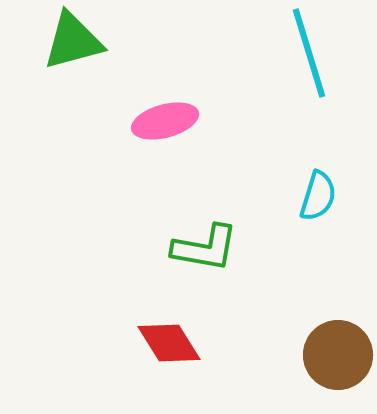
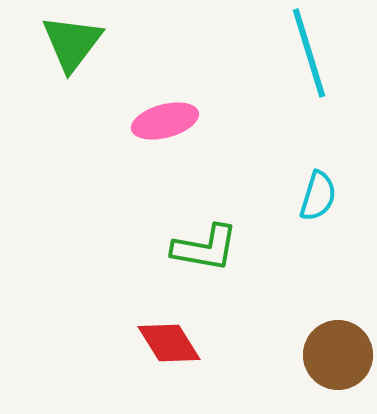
green triangle: moved 1 px left, 2 px down; rotated 38 degrees counterclockwise
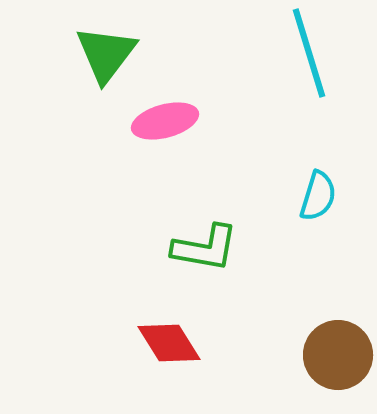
green triangle: moved 34 px right, 11 px down
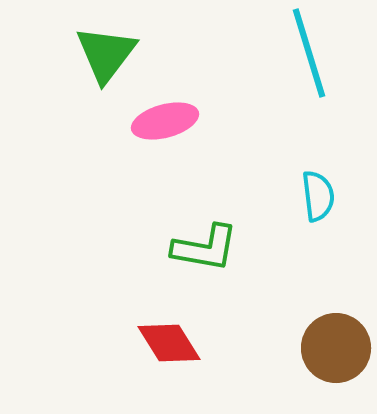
cyan semicircle: rotated 24 degrees counterclockwise
brown circle: moved 2 px left, 7 px up
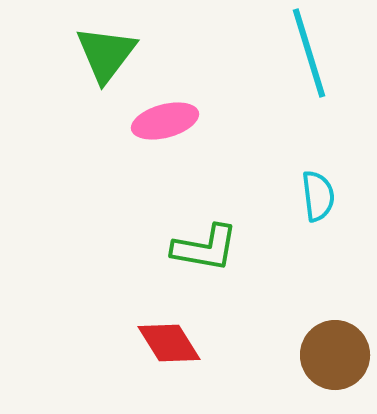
brown circle: moved 1 px left, 7 px down
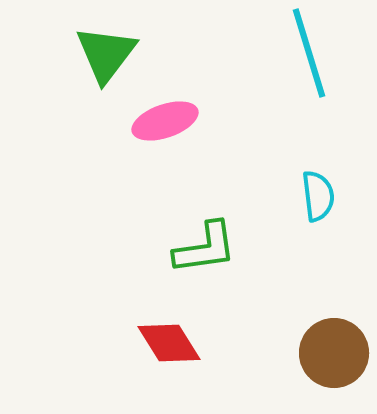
pink ellipse: rotated 4 degrees counterclockwise
green L-shape: rotated 18 degrees counterclockwise
brown circle: moved 1 px left, 2 px up
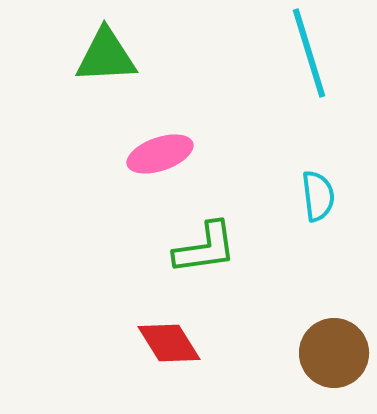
green triangle: moved 2 px down; rotated 50 degrees clockwise
pink ellipse: moved 5 px left, 33 px down
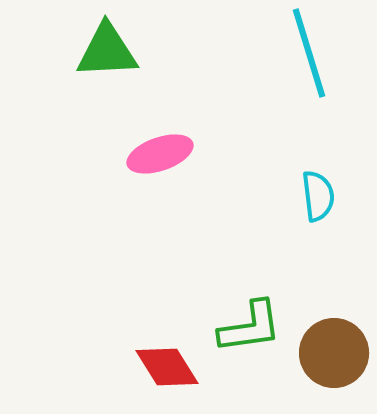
green triangle: moved 1 px right, 5 px up
green L-shape: moved 45 px right, 79 px down
red diamond: moved 2 px left, 24 px down
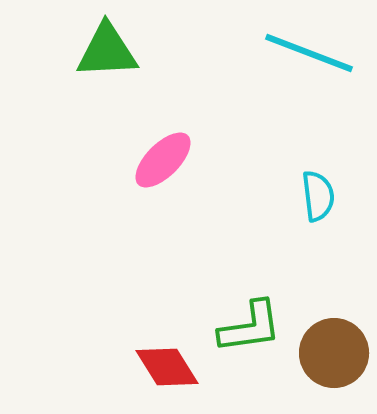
cyan line: rotated 52 degrees counterclockwise
pink ellipse: moved 3 px right, 6 px down; rotated 26 degrees counterclockwise
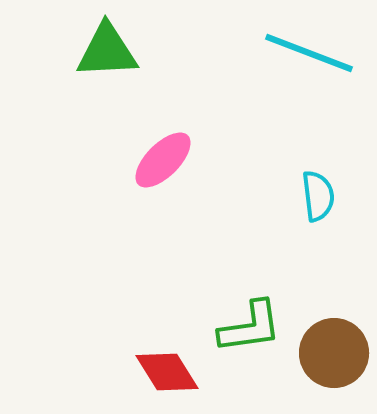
red diamond: moved 5 px down
